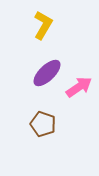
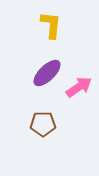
yellow L-shape: moved 8 px right; rotated 24 degrees counterclockwise
brown pentagon: rotated 20 degrees counterclockwise
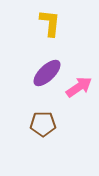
yellow L-shape: moved 1 px left, 2 px up
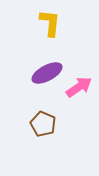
purple ellipse: rotated 16 degrees clockwise
brown pentagon: rotated 25 degrees clockwise
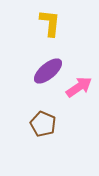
purple ellipse: moved 1 px right, 2 px up; rotated 12 degrees counterclockwise
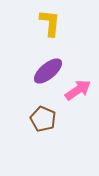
pink arrow: moved 1 px left, 3 px down
brown pentagon: moved 5 px up
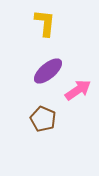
yellow L-shape: moved 5 px left
